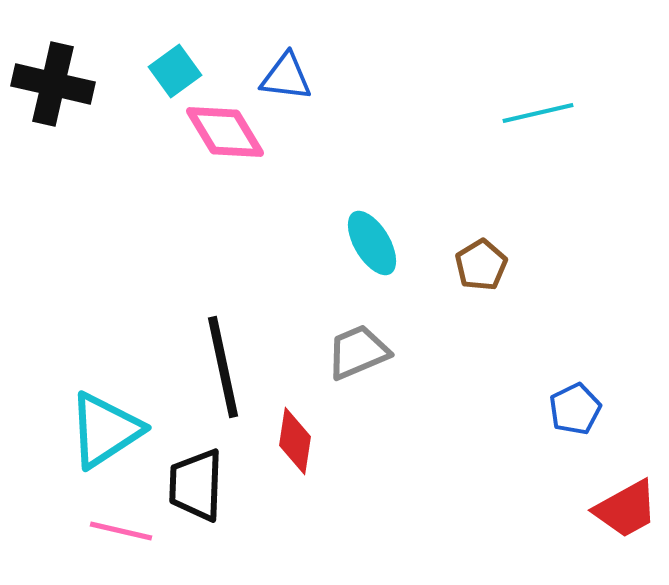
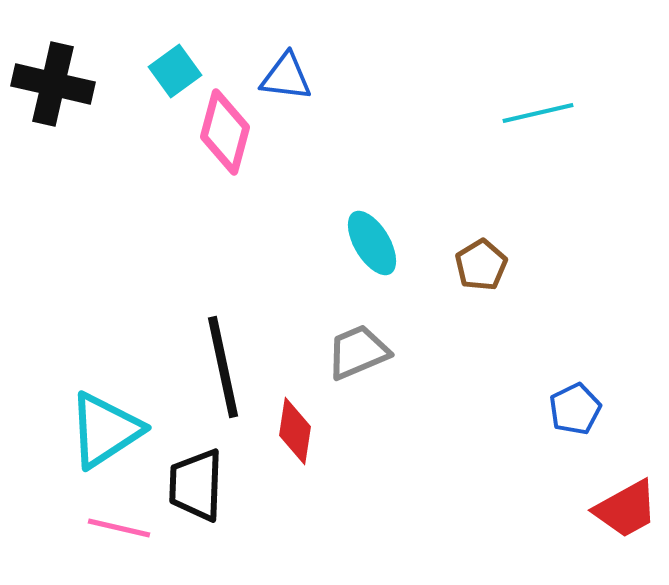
pink diamond: rotated 46 degrees clockwise
red diamond: moved 10 px up
pink line: moved 2 px left, 3 px up
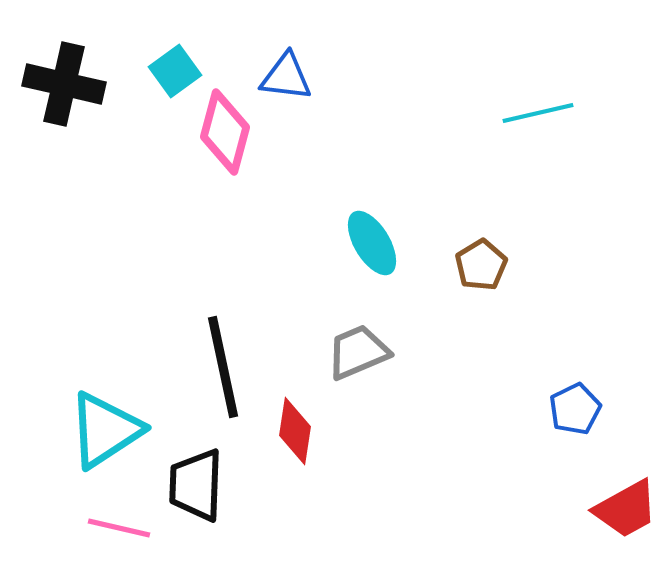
black cross: moved 11 px right
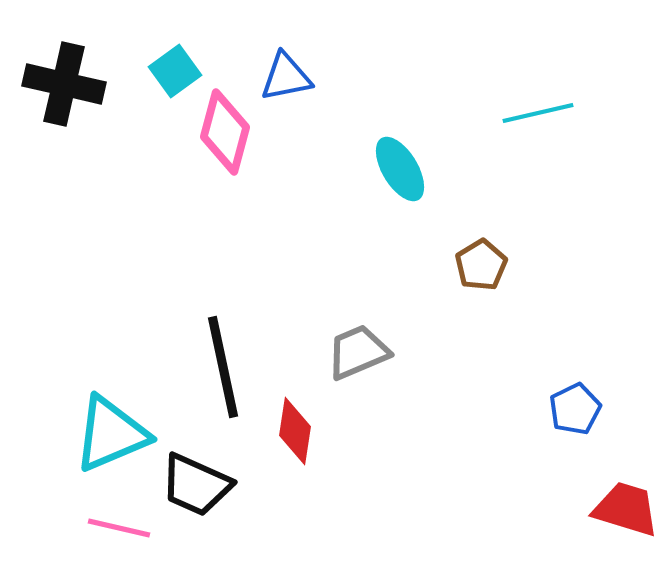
blue triangle: rotated 18 degrees counterclockwise
cyan ellipse: moved 28 px right, 74 px up
cyan triangle: moved 6 px right, 4 px down; rotated 10 degrees clockwise
black trapezoid: rotated 68 degrees counterclockwise
red trapezoid: rotated 134 degrees counterclockwise
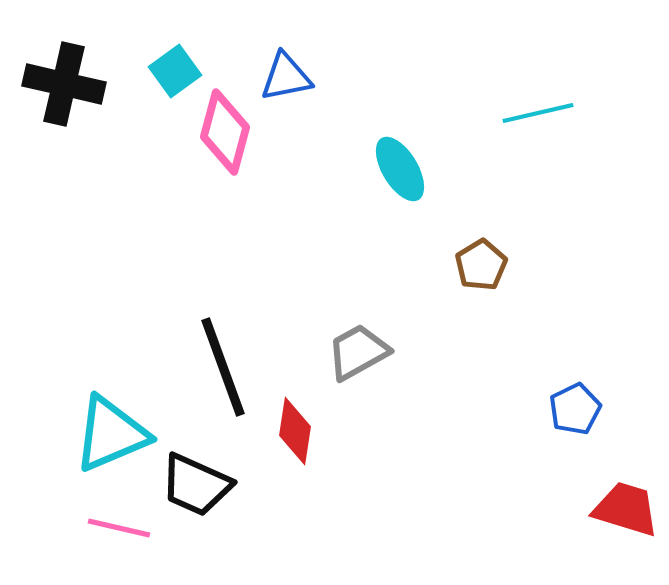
gray trapezoid: rotated 6 degrees counterclockwise
black line: rotated 8 degrees counterclockwise
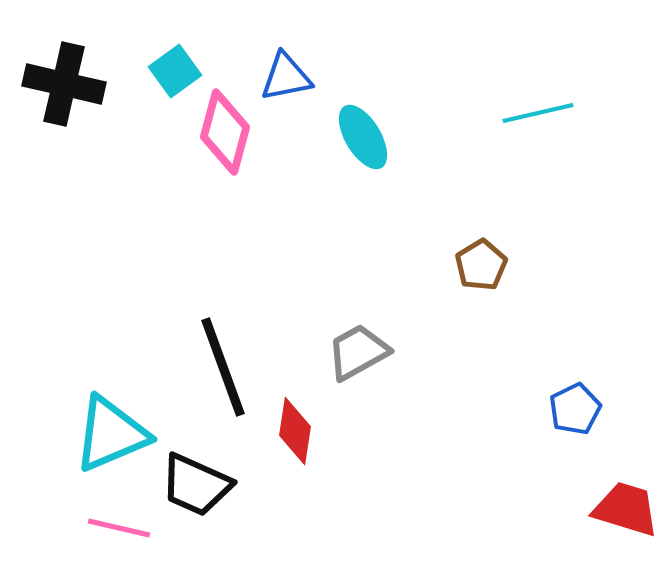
cyan ellipse: moved 37 px left, 32 px up
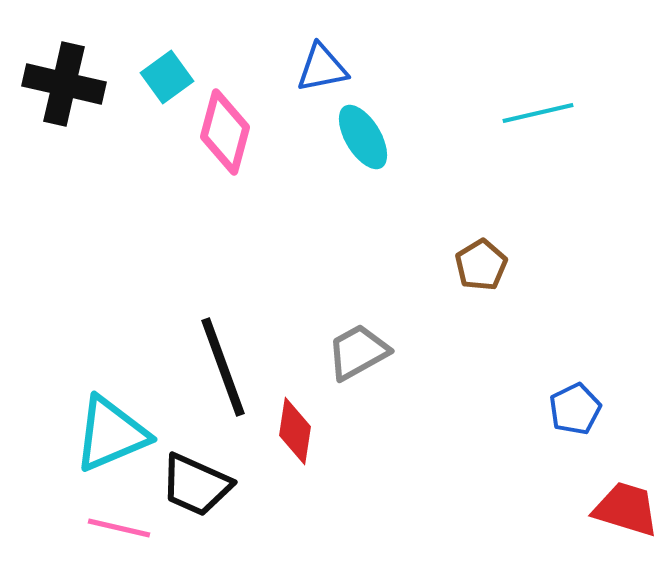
cyan square: moved 8 px left, 6 px down
blue triangle: moved 36 px right, 9 px up
